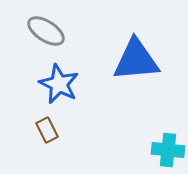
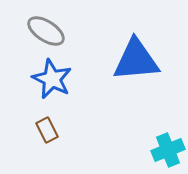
blue star: moved 7 px left, 5 px up
cyan cross: rotated 28 degrees counterclockwise
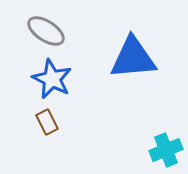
blue triangle: moved 3 px left, 2 px up
brown rectangle: moved 8 px up
cyan cross: moved 2 px left
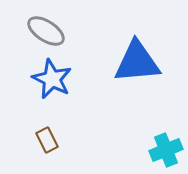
blue triangle: moved 4 px right, 4 px down
brown rectangle: moved 18 px down
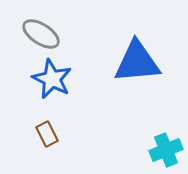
gray ellipse: moved 5 px left, 3 px down
brown rectangle: moved 6 px up
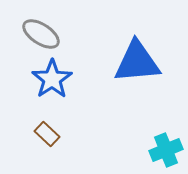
blue star: rotated 12 degrees clockwise
brown rectangle: rotated 20 degrees counterclockwise
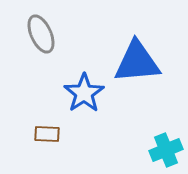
gray ellipse: rotated 33 degrees clockwise
blue star: moved 32 px right, 14 px down
brown rectangle: rotated 40 degrees counterclockwise
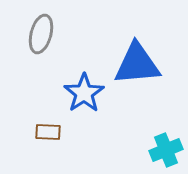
gray ellipse: rotated 39 degrees clockwise
blue triangle: moved 2 px down
brown rectangle: moved 1 px right, 2 px up
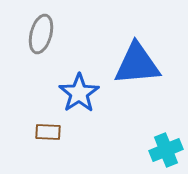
blue star: moved 5 px left
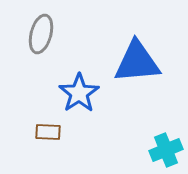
blue triangle: moved 2 px up
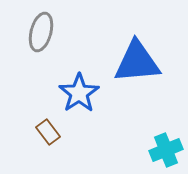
gray ellipse: moved 2 px up
brown rectangle: rotated 50 degrees clockwise
